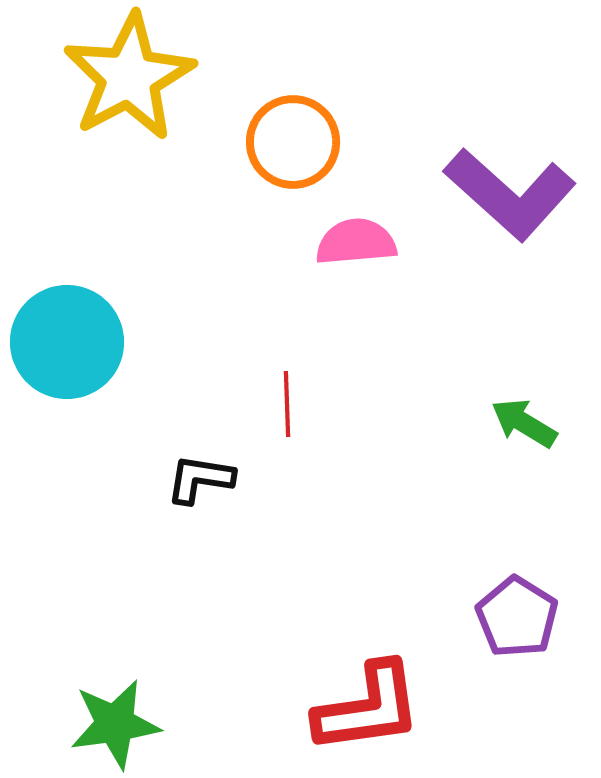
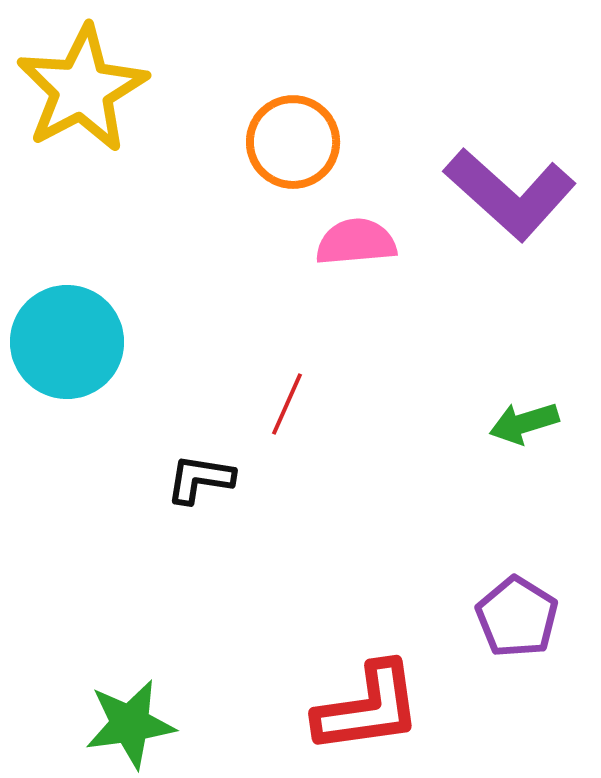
yellow star: moved 47 px left, 12 px down
red line: rotated 26 degrees clockwise
green arrow: rotated 48 degrees counterclockwise
green star: moved 15 px right
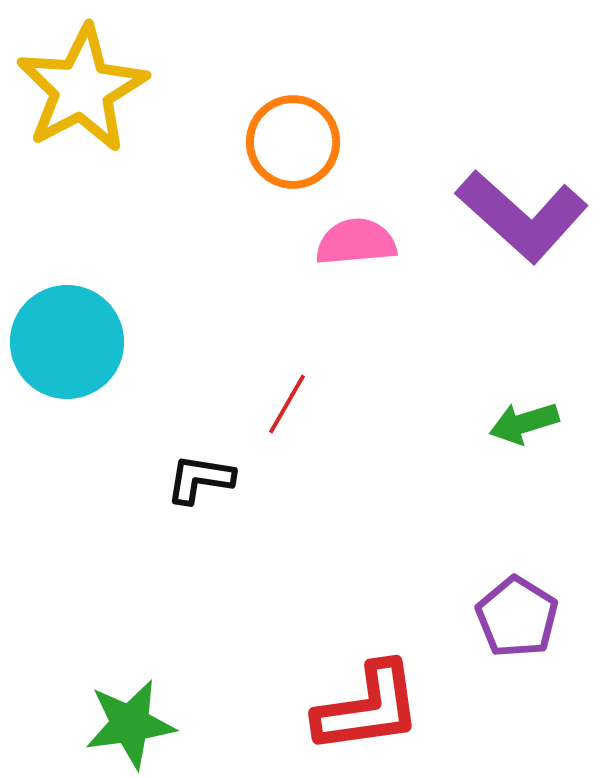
purple L-shape: moved 12 px right, 22 px down
red line: rotated 6 degrees clockwise
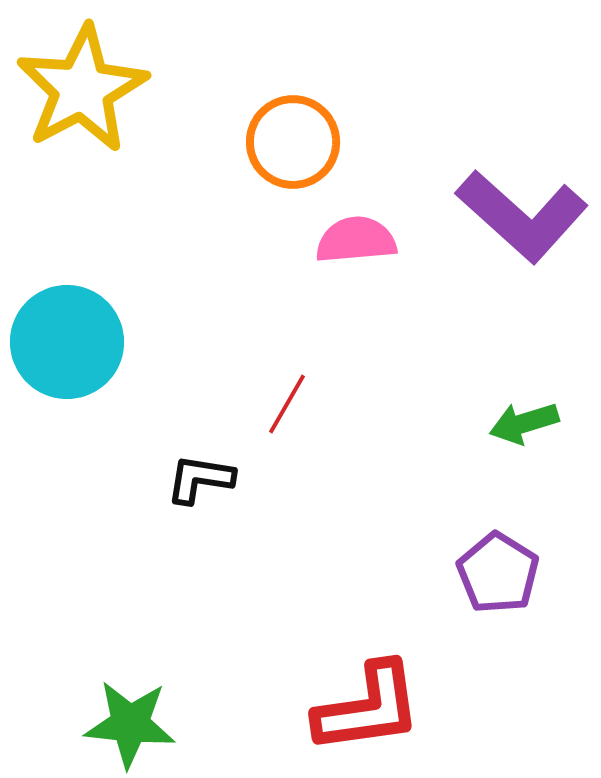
pink semicircle: moved 2 px up
purple pentagon: moved 19 px left, 44 px up
green star: rotated 14 degrees clockwise
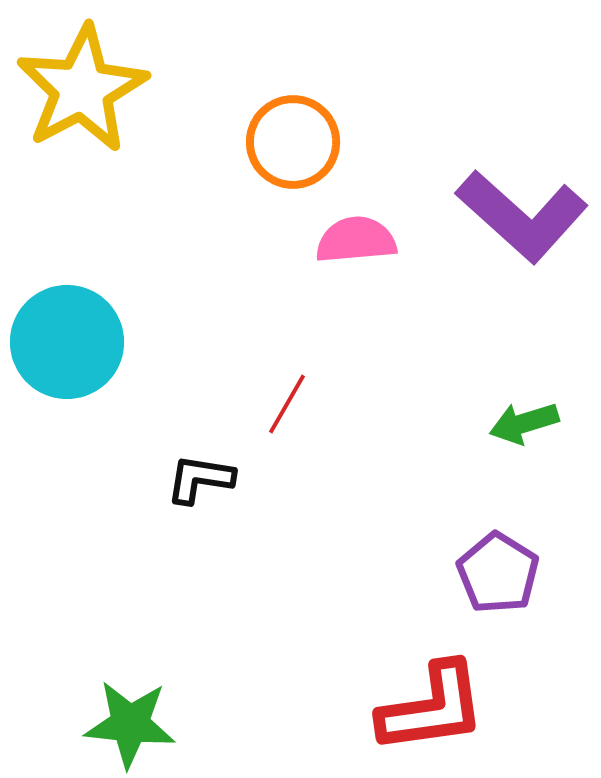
red L-shape: moved 64 px right
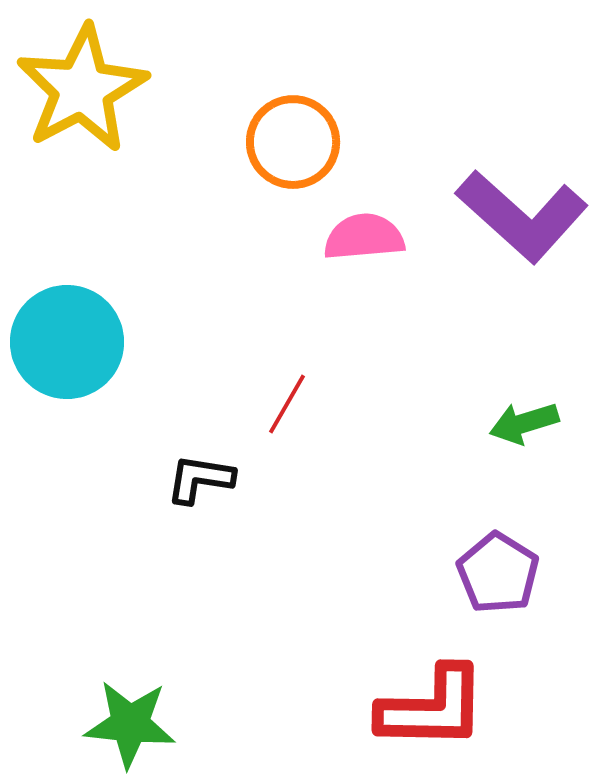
pink semicircle: moved 8 px right, 3 px up
red L-shape: rotated 9 degrees clockwise
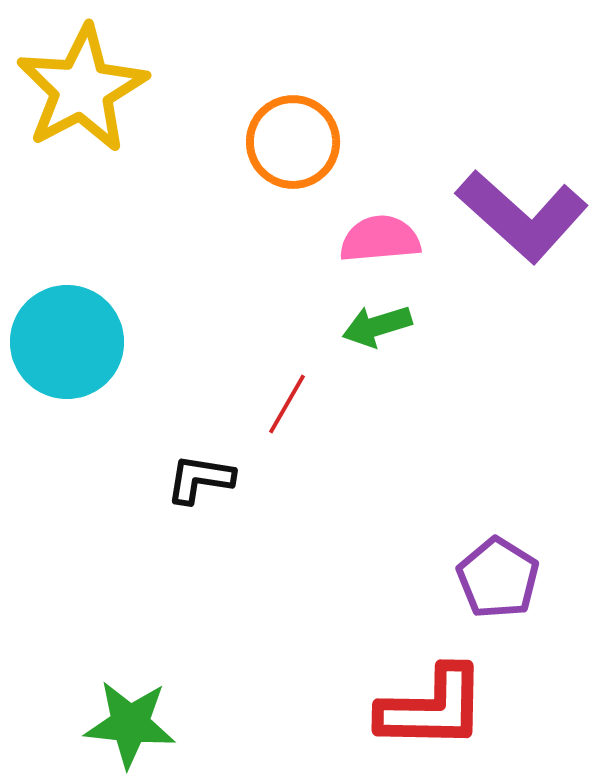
pink semicircle: moved 16 px right, 2 px down
green arrow: moved 147 px left, 97 px up
purple pentagon: moved 5 px down
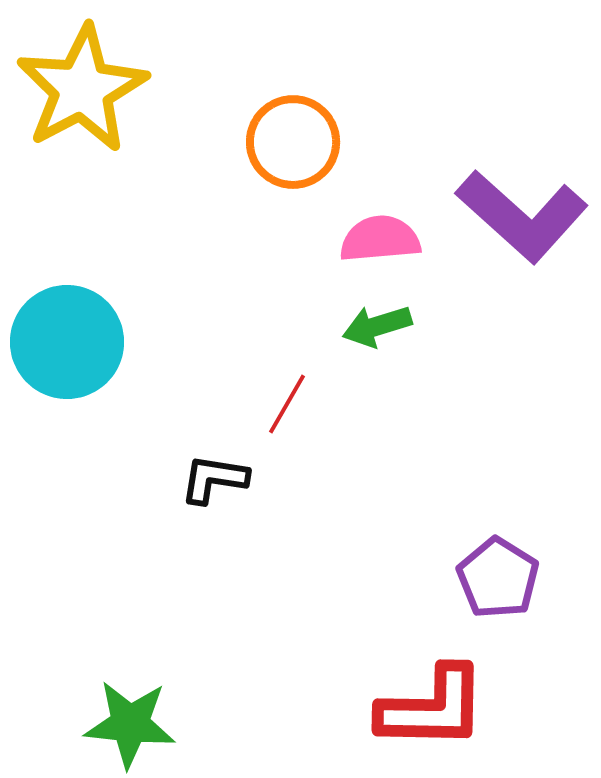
black L-shape: moved 14 px right
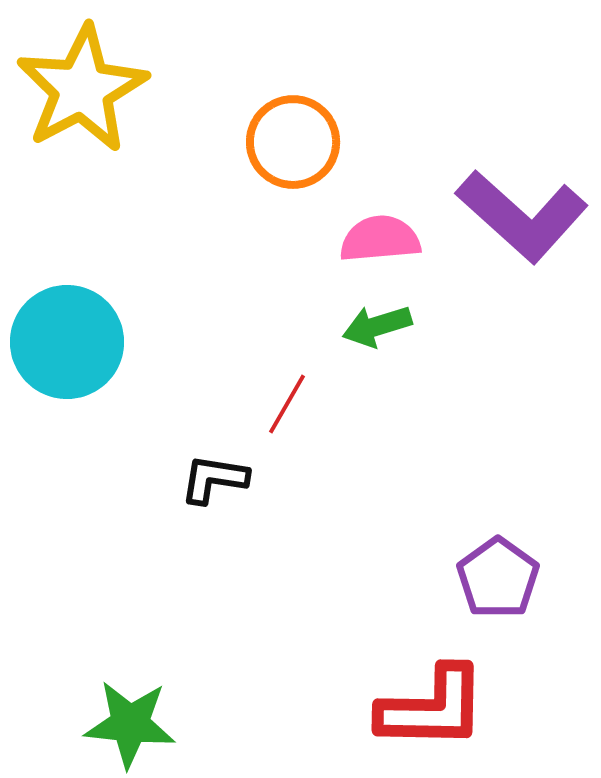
purple pentagon: rotated 4 degrees clockwise
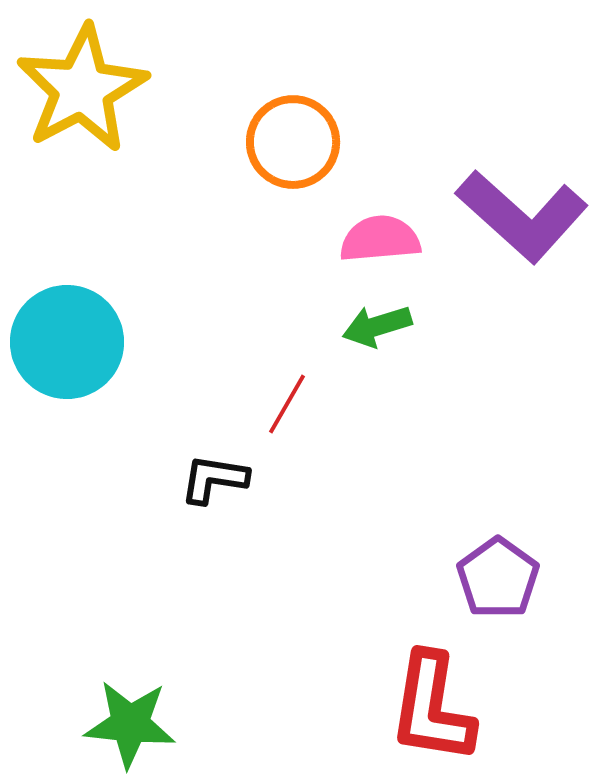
red L-shape: rotated 98 degrees clockwise
